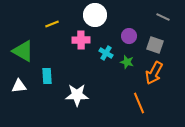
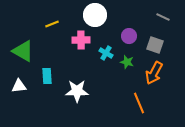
white star: moved 4 px up
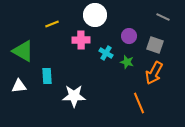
white star: moved 3 px left, 5 px down
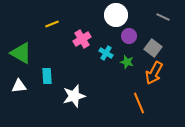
white circle: moved 21 px right
pink cross: moved 1 px right, 1 px up; rotated 30 degrees counterclockwise
gray square: moved 2 px left, 3 px down; rotated 18 degrees clockwise
green triangle: moved 2 px left, 2 px down
white star: rotated 15 degrees counterclockwise
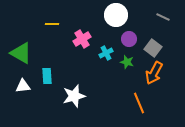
yellow line: rotated 24 degrees clockwise
purple circle: moved 3 px down
cyan cross: rotated 32 degrees clockwise
white triangle: moved 4 px right
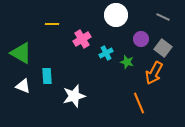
purple circle: moved 12 px right
gray square: moved 10 px right
white triangle: rotated 28 degrees clockwise
